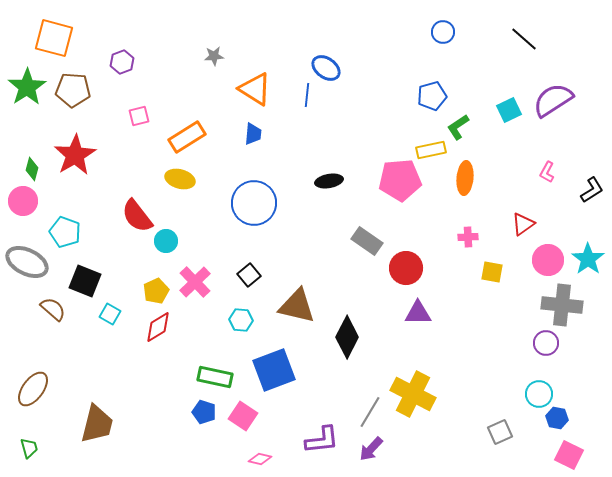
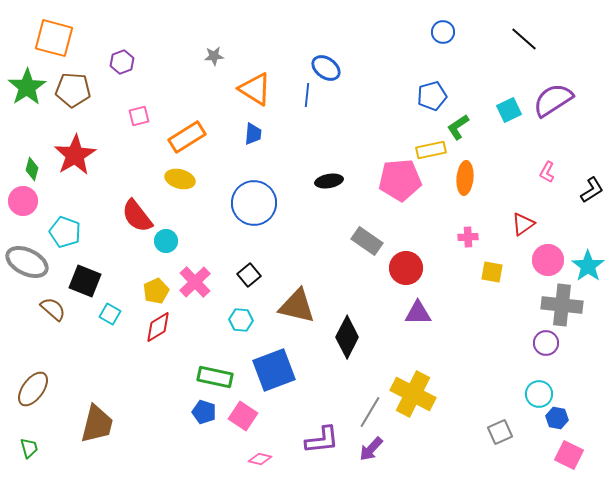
cyan star at (588, 259): moved 7 px down
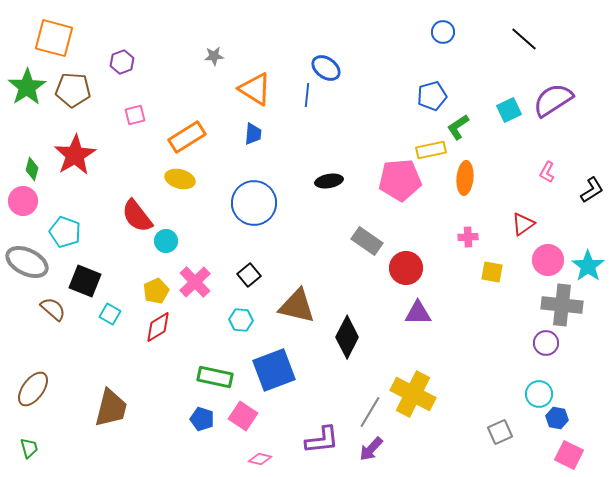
pink square at (139, 116): moved 4 px left, 1 px up
blue pentagon at (204, 412): moved 2 px left, 7 px down
brown trapezoid at (97, 424): moved 14 px right, 16 px up
